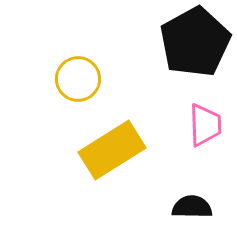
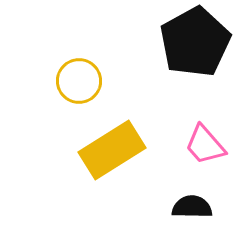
yellow circle: moved 1 px right, 2 px down
pink trapezoid: moved 20 px down; rotated 141 degrees clockwise
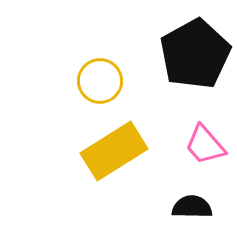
black pentagon: moved 12 px down
yellow circle: moved 21 px right
yellow rectangle: moved 2 px right, 1 px down
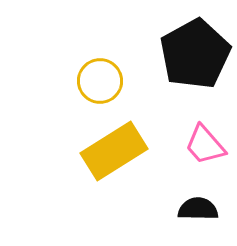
black semicircle: moved 6 px right, 2 px down
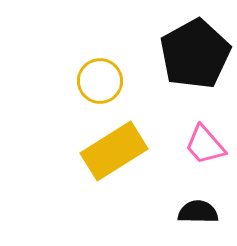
black semicircle: moved 3 px down
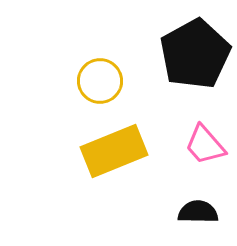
yellow rectangle: rotated 10 degrees clockwise
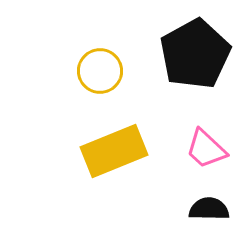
yellow circle: moved 10 px up
pink trapezoid: moved 1 px right, 4 px down; rotated 6 degrees counterclockwise
black semicircle: moved 11 px right, 3 px up
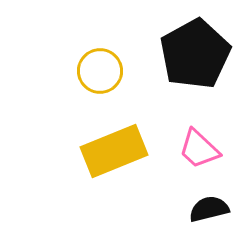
pink trapezoid: moved 7 px left
black semicircle: rotated 15 degrees counterclockwise
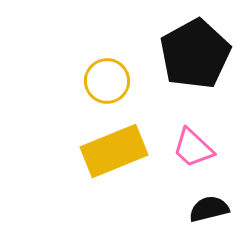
yellow circle: moved 7 px right, 10 px down
pink trapezoid: moved 6 px left, 1 px up
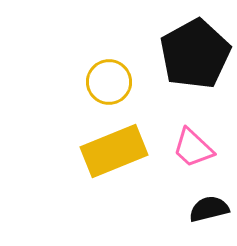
yellow circle: moved 2 px right, 1 px down
